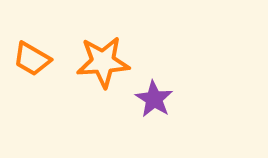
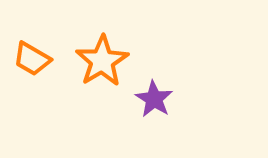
orange star: moved 1 px left, 1 px up; rotated 28 degrees counterclockwise
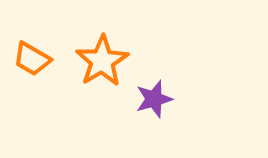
purple star: rotated 24 degrees clockwise
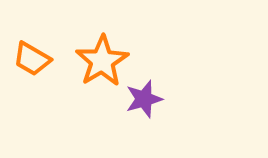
purple star: moved 10 px left
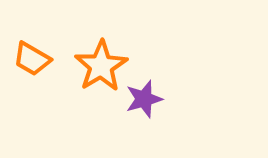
orange star: moved 1 px left, 5 px down
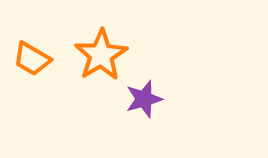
orange star: moved 11 px up
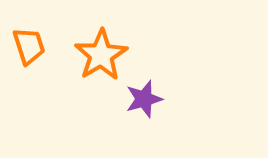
orange trapezoid: moved 3 px left, 13 px up; rotated 138 degrees counterclockwise
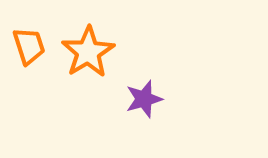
orange star: moved 13 px left, 3 px up
